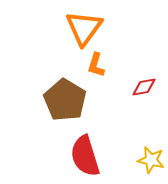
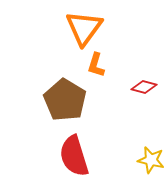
red diamond: rotated 25 degrees clockwise
red semicircle: moved 11 px left
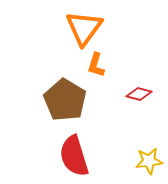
red diamond: moved 5 px left, 7 px down
yellow star: moved 2 px left, 1 px down; rotated 20 degrees counterclockwise
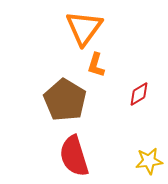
red diamond: rotated 45 degrees counterclockwise
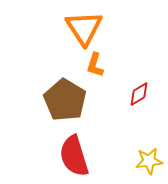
orange triangle: rotated 9 degrees counterclockwise
orange L-shape: moved 1 px left
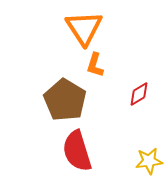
red semicircle: moved 3 px right, 5 px up
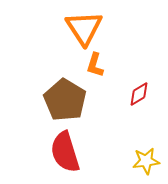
red semicircle: moved 12 px left, 1 px down
yellow star: moved 3 px left
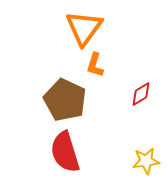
orange triangle: rotated 9 degrees clockwise
red diamond: moved 2 px right
brown pentagon: rotated 6 degrees counterclockwise
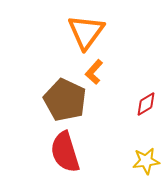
orange triangle: moved 2 px right, 4 px down
orange L-shape: moved 1 px left, 7 px down; rotated 25 degrees clockwise
red diamond: moved 5 px right, 10 px down
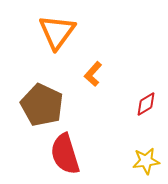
orange triangle: moved 29 px left
orange L-shape: moved 1 px left, 2 px down
brown pentagon: moved 23 px left, 5 px down
red semicircle: moved 2 px down
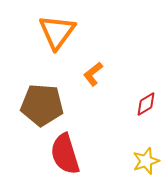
orange L-shape: rotated 10 degrees clockwise
brown pentagon: rotated 21 degrees counterclockwise
yellow star: rotated 12 degrees counterclockwise
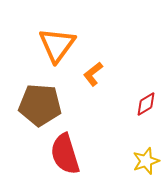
orange triangle: moved 13 px down
brown pentagon: moved 2 px left
